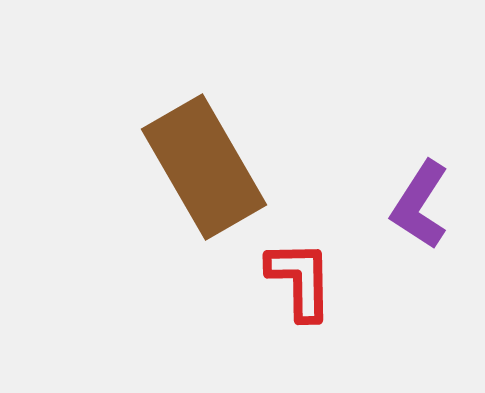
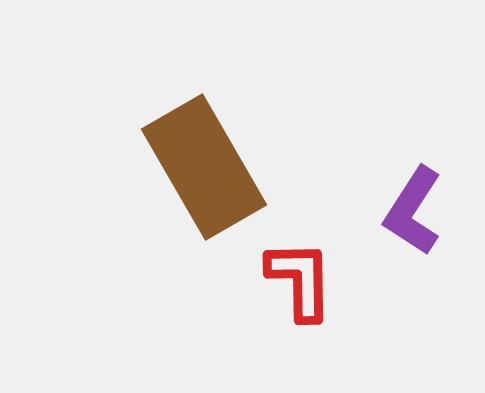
purple L-shape: moved 7 px left, 6 px down
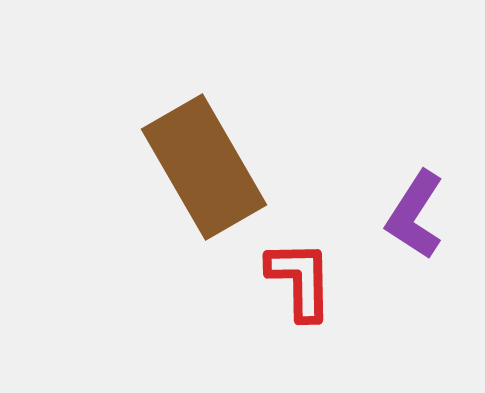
purple L-shape: moved 2 px right, 4 px down
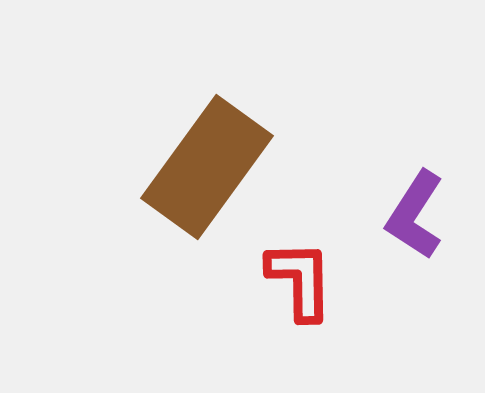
brown rectangle: moved 3 px right; rotated 66 degrees clockwise
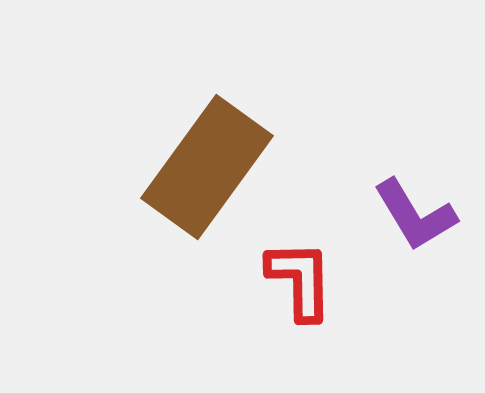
purple L-shape: rotated 64 degrees counterclockwise
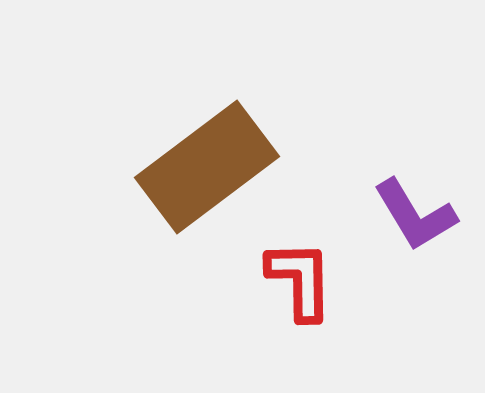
brown rectangle: rotated 17 degrees clockwise
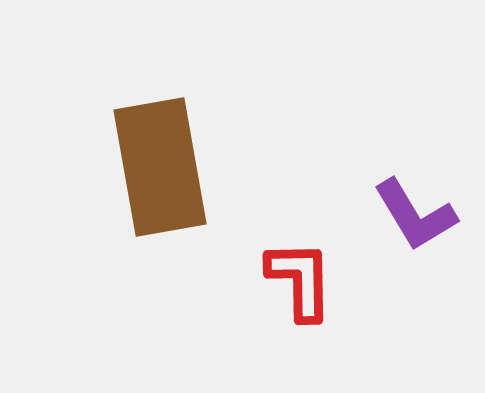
brown rectangle: moved 47 px left; rotated 63 degrees counterclockwise
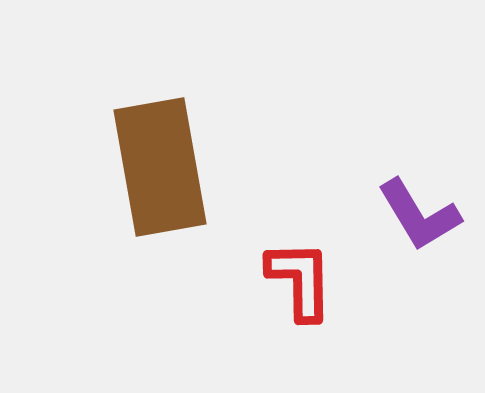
purple L-shape: moved 4 px right
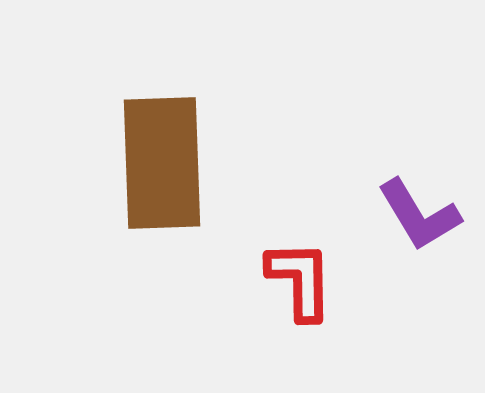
brown rectangle: moved 2 px right, 4 px up; rotated 8 degrees clockwise
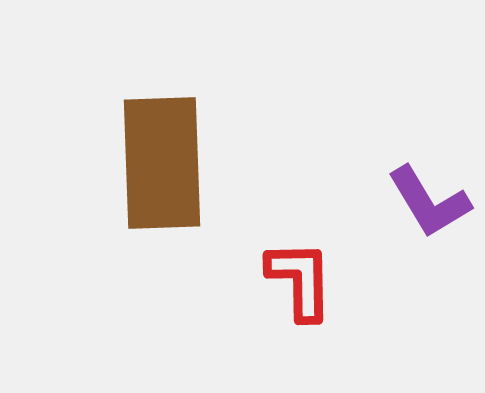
purple L-shape: moved 10 px right, 13 px up
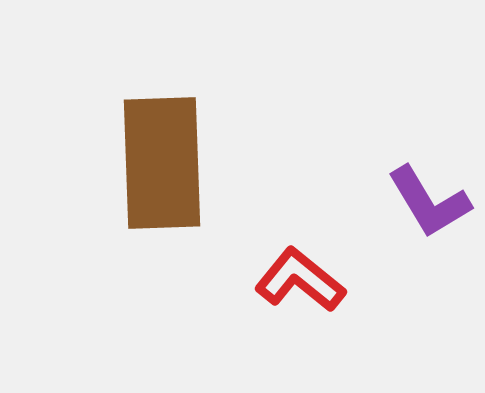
red L-shape: rotated 50 degrees counterclockwise
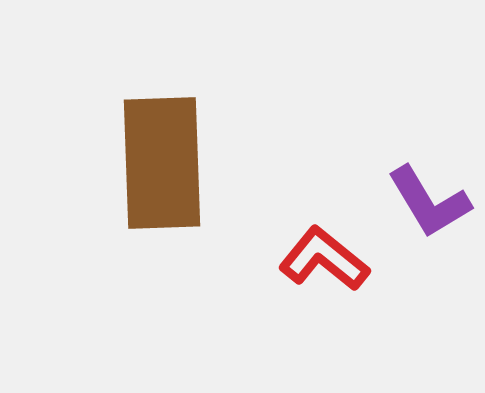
red L-shape: moved 24 px right, 21 px up
